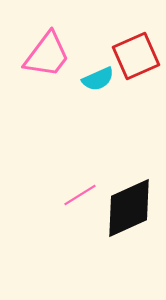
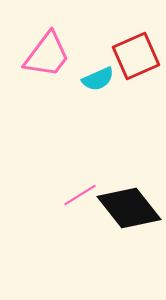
black diamond: rotated 76 degrees clockwise
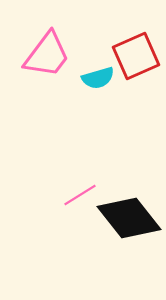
cyan semicircle: moved 1 px up; rotated 8 degrees clockwise
black diamond: moved 10 px down
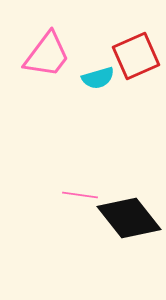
pink line: rotated 40 degrees clockwise
